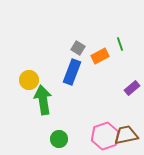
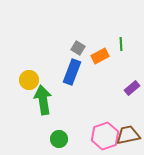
green line: moved 1 px right; rotated 16 degrees clockwise
brown trapezoid: moved 2 px right
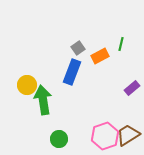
green line: rotated 16 degrees clockwise
gray square: rotated 24 degrees clockwise
yellow circle: moved 2 px left, 5 px down
brown trapezoid: rotated 20 degrees counterclockwise
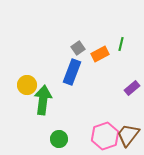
orange rectangle: moved 2 px up
green arrow: rotated 16 degrees clockwise
brown trapezoid: rotated 20 degrees counterclockwise
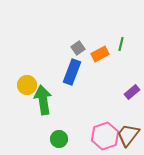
purple rectangle: moved 4 px down
green arrow: rotated 16 degrees counterclockwise
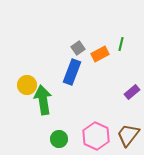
pink hexagon: moved 9 px left; rotated 16 degrees counterclockwise
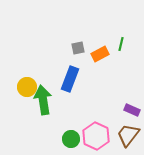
gray square: rotated 24 degrees clockwise
blue rectangle: moved 2 px left, 7 px down
yellow circle: moved 2 px down
purple rectangle: moved 18 px down; rotated 63 degrees clockwise
green circle: moved 12 px right
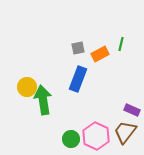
blue rectangle: moved 8 px right
brown trapezoid: moved 3 px left, 3 px up
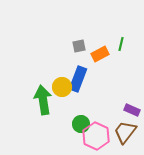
gray square: moved 1 px right, 2 px up
yellow circle: moved 35 px right
green circle: moved 10 px right, 15 px up
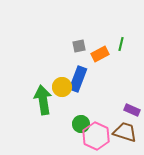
brown trapezoid: rotated 70 degrees clockwise
